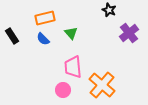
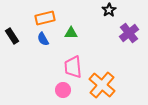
black star: rotated 16 degrees clockwise
green triangle: rotated 48 degrees counterclockwise
blue semicircle: rotated 16 degrees clockwise
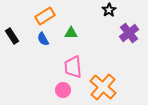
orange rectangle: moved 2 px up; rotated 18 degrees counterclockwise
orange cross: moved 1 px right, 2 px down
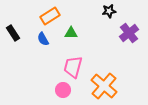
black star: moved 1 px down; rotated 24 degrees clockwise
orange rectangle: moved 5 px right
black rectangle: moved 1 px right, 3 px up
pink trapezoid: rotated 20 degrees clockwise
orange cross: moved 1 px right, 1 px up
